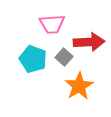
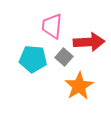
pink trapezoid: moved 2 px down; rotated 100 degrees clockwise
cyan pentagon: rotated 16 degrees counterclockwise
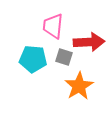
pink trapezoid: moved 1 px right
gray square: rotated 24 degrees counterclockwise
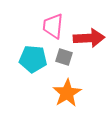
red arrow: moved 4 px up
orange star: moved 12 px left, 7 px down
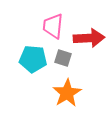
gray square: moved 1 px left, 1 px down
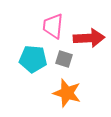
gray square: moved 1 px right, 1 px down
orange star: rotated 24 degrees counterclockwise
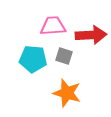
pink trapezoid: rotated 80 degrees clockwise
red arrow: moved 2 px right, 3 px up
gray square: moved 3 px up
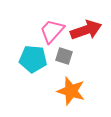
pink trapezoid: moved 1 px left, 5 px down; rotated 44 degrees counterclockwise
red arrow: moved 5 px left, 5 px up; rotated 16 degrees counterclockwise
orange star: moved 4 px right, 2 px up
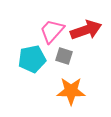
cyan pentagon: moved 1 px left; rotated 16 degrees counterclockwise
orange star: rotated 16 degrees counterclockwise
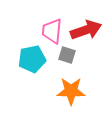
pink trapezoid: rotated 36 degrees counterclockwise
gray square: moved 3 px right, 1 px up
